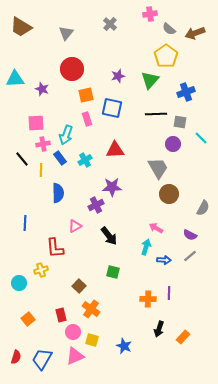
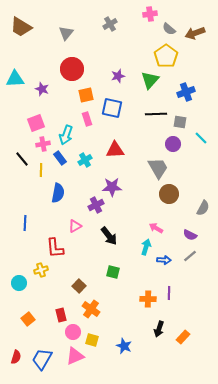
gray cross at (110, 24): rotated 16 degrees clockwise
pink square at (36, 123): rotated 18 degrees counterclockwise
blue semicircle at (58, 193): rotated 12 degrees clockwise
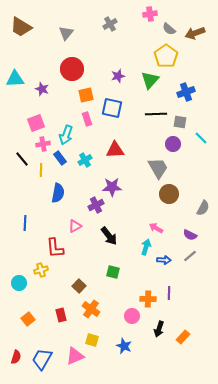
pink circle at (73, 332): moved 59 px right, 16 px up
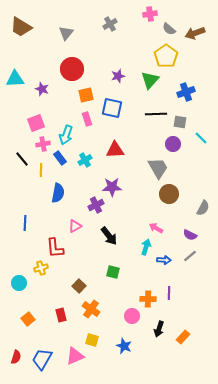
yellow cross at (41, 270): moved 2 px up
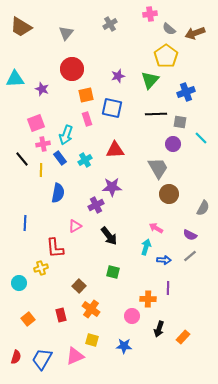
purple line at (169, 293): moved 1 px left, 5 px up
blue star at (124, 346): rotated 21 degrees counterclockwise
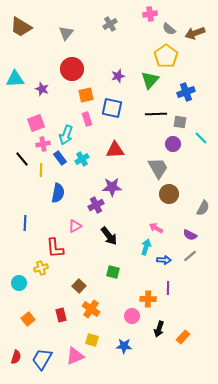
cyan cross at (85, 160): moved 3 px left, 1 px up
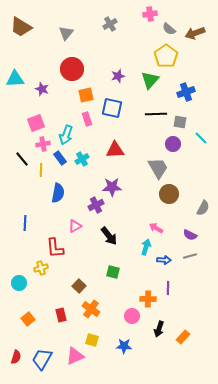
gray line at (190, 256): rotated 24 degrees clockwise
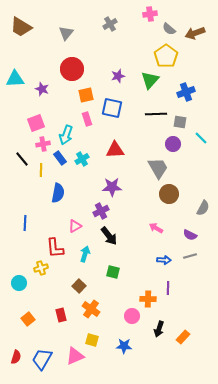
purple cross at (96, 205): moved 5 px right, 6 px down
cyan arrow at (146, 247): moved 61 px left, 7 px down
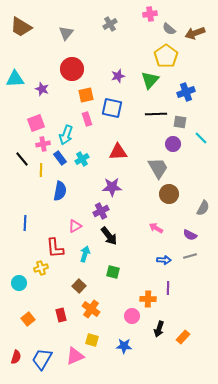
red triangle at (115, 150): moved 3 px right, 2 px down
blue semicircle at (58, 193): moved 2 px right, 2 px up
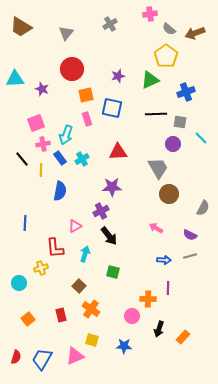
green triangle at (150, 80): rotated 24 degrees clockwise
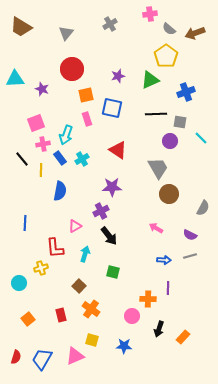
purple circle at (173, 144): moved 3 px left, 3 px up
red triangle at (118, 152): moved 2 px up; rotated 36 degrees clockwise
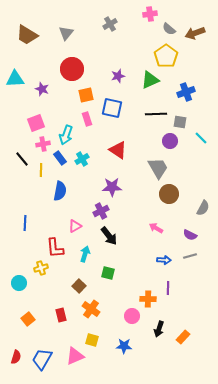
brown trapezoid at (21, 27): moved 6 px right, 8 px down
green square at (113, 272): moved 5 px left, 1 px down
